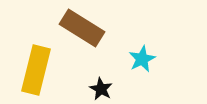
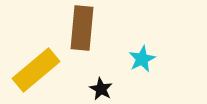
brown rectangle: rotated 63 degrees clockwise
yellow rectangle: rotated 36 degrees clockwise
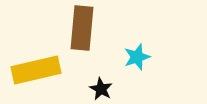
cyan star: moved 5 px left, 2 px up; rotated 8 degrees clockwise
yellow rectangle: rotated 27 degrees clockwise
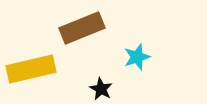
brown rectangle: rotated 63 degrees clockwise
yellow rectangle: moved 5 px left, 1 px up
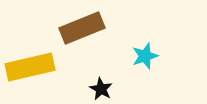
cyan star: moved 8 px right, 1 px up
yellow rectangle: moved 1 px left, 2 px up
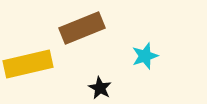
yellow rectangle: moved 2 px left, 3 px up
black star: moved 1 px left, 1 px up
